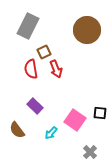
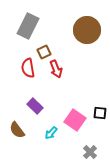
red semicircle: moved 3 px left, 1 px up
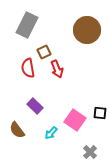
gray rectangle: moved 1 px left, 1 px up
red arrow: moved 1 px right
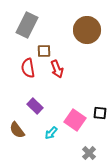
brown square: moved 1 px up; rotated 24 degrees clockwise
gray cross: moved 1 px left, 1 px down
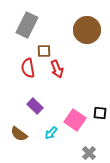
brown semicircle: moved 2 px right, 4 px down; rotated 18 degrees counterclockwise
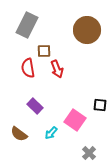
black square: moved 8 px up
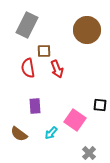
purple rectangle: rotated 42 degrees clockwise
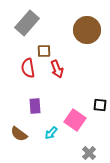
gray rectangle: moved 2 px up; rotated 15 degrees clockwise
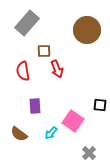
red semicircle: moved 5 px left, 3 px down
pink square: moved 2 px left, 1 px down
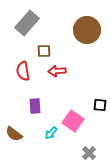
red arrow: moved 2 px down; rotated 108 degrees clockwise
brown semicircle: moved 5 px left
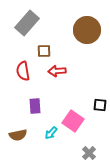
brown semicircle: moved 4 px right, 1 px down; rotated 48 degrees counterclockwise
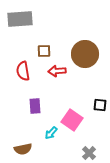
gray rectangle: moved 7 px left, 4 px up; rotated 45 degrees clockwise
brown circle: moved 2 px left, 24 px down
pink square: moved 1 px left, 1 px up
brown semicircle: moved 5 px right, 14 px down
